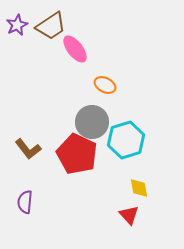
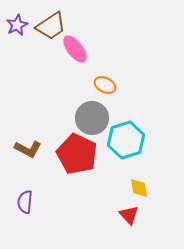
gray circle: moved 4 px up
brown L-shape: rotated 24 degrees counterclockwise
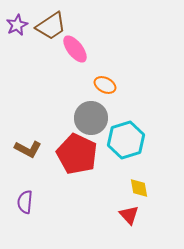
gray circle: moved 1 px left
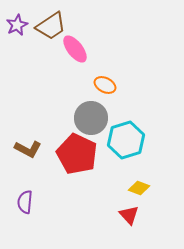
yellow diamond: rotated 60 degrees counterclockwise
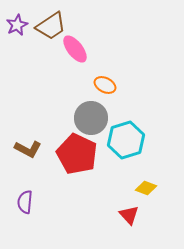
yellow diamond: moved 7 px right
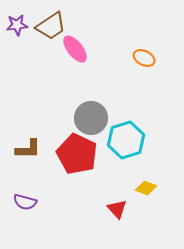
purple star: rotated 20 degrees clockwise
orange ellipse: moved 39 px right, 27 px up
brown L-shape: rotated 28 degrees counterclockwise
purple semicircle: rotated 80 degrees counterclockwise
red triangle: moved 12 px left, 6 px up
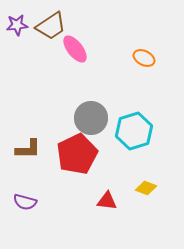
cyan hexagon: moved 8 px right, 9 px up
red pentagon: rotated 21 degrees clockwise
red triangle: moved 10 px left, 8 px up; rotated 40 degrees counterclockwise
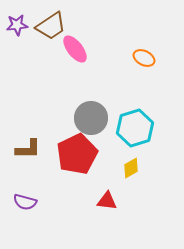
cyan hexagon: moved 1 px right, 3 px up
yellow diamond: moved 15 px left, 20 px up; rotated 50 degrees counterclockwise
